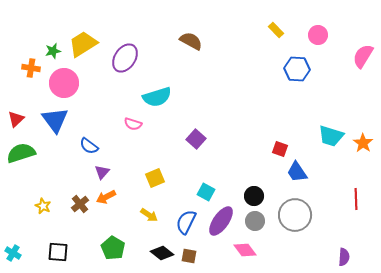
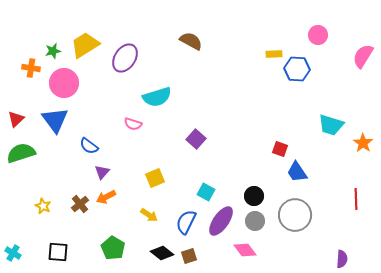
yellow rectangle at (276, 30): moved 2 px left, 24 px down; rotated 49 degrees counterclockwise
yellow trapezoid at (83, 44): moved 2 px right, 1 px down
cyan trapezoid at (331, 136): moved 11 px up
brown square at (189, 256): rotated 28 degrees counterclockwise
purple semicircle at (344, 257): moved 2 px left, 2 px down
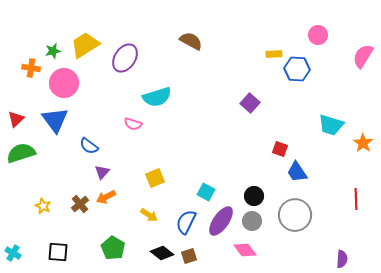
purple square at (196, 139): moved 54 px right, 36 px up
gray circle at (255, 221): moved 3 px left
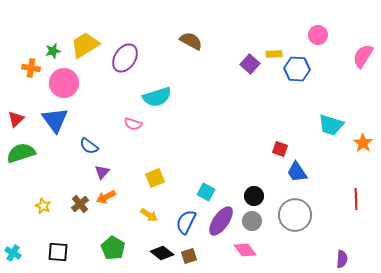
purple square at (250, 103): moved 39 px up
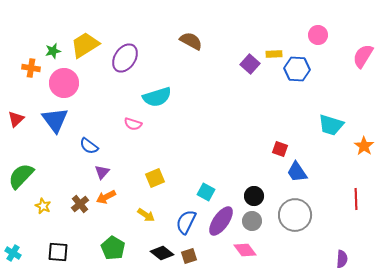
orange star at (363, 143): moved 1 px right, 3 px down
green semicircle at (21, 153): moved 23 px down; rotated 28 degrees counterclockwise
yellow arrow at (149, 215): moved 3 px left
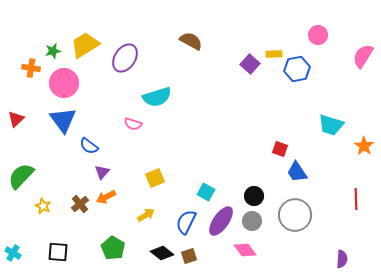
blue hexagon at (297, 69): rotated 15 degrees counterclockwise
blue triangle at (55, 120): moved 8 px right
yellow arrow at (146, 215): rotated 66 degrees counterclockwise
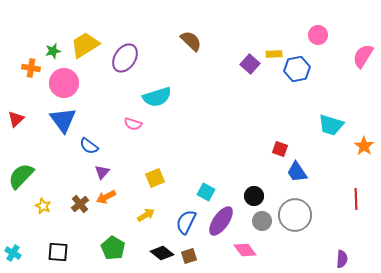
brown semicircle at (191, 41): rotated 15 degrees clockwise
gray circle at (252, 221): moved 10 px right
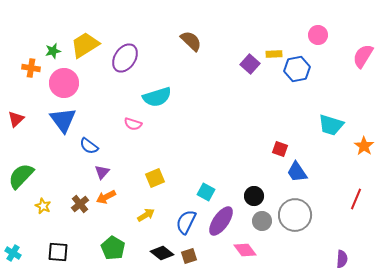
red line at (356, 199): rotated 25 degrees clockwise
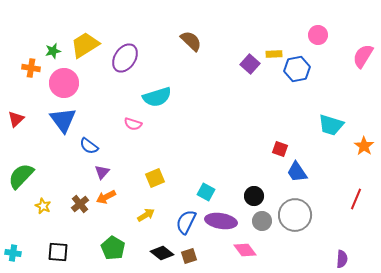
purple ellipse at (221, 221): rotated 64 degrees clockwise
cyan cross at (13, 253): rotated 21 degrees counterclockwise
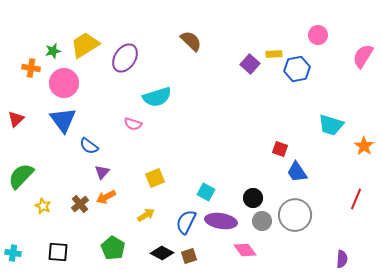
black circle at (254, 196): moved 1 px left, 2 px down
black diamond at (162, 253): rotated 10 degrees counterclockwise
